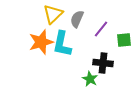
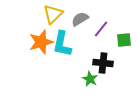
gray semicircle: moved 3 px right; rotated 36 degrees clockwise
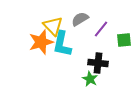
yellow triangle: moved 12 px down; rotated 30 degrees counterclockwise
black cross: moved 5 px left
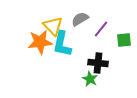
orange star: moved 1 px left; rotated 10 degrees clockwise
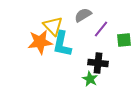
gray semicircle: moved 3 px right, 4 px up
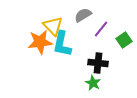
green square: rotated 28 degrees counterclockwise
green star: moved 3 px right, 4 px down
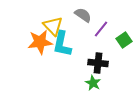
gray semicircle: rotated 66 degrees clockwise
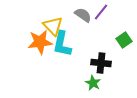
purple line: moved 17 px up
black cross: moved 3 px right
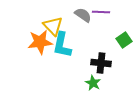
purple line: rotated 54 degrees clockwise
cyan L-shape: moved 1 px down
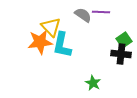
yellow triangle: moved 2 px left, 1 px down
black cross: moved 20 px right, 9 px up
